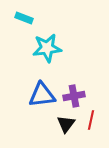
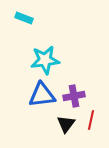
cyan star: moved 2 px left, 12 px down
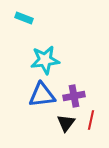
black triangle: moved 1 px up
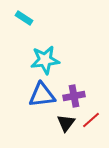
cyan rectangle: rotated 12 degrees clockwise
red line: rotated 36 degrees clockwise
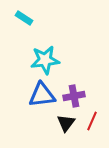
red line: moved 1 px right, 1 px down; rotated 24 degrees counterclockwise
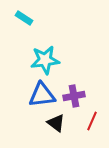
black triangle: moved 10 px left; rotated 30 degrees counterclockwise
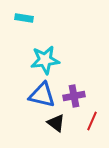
cyan rectangle: rotated 24 degrees counterclockwise
blue triangle: rotated 20 degrees clockwise
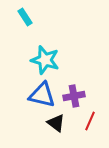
cyan rectangle: moved 1 px right, 1 px up; rotated 48 degrees clockwise
cyan star: rotated 24 degrees clockwise
red line: moved 2 px left
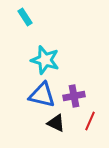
black triangle: rotated 12 degrees counterclockwise
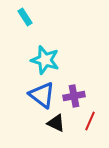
blue triangle: rotated 24 degrees clockwise
